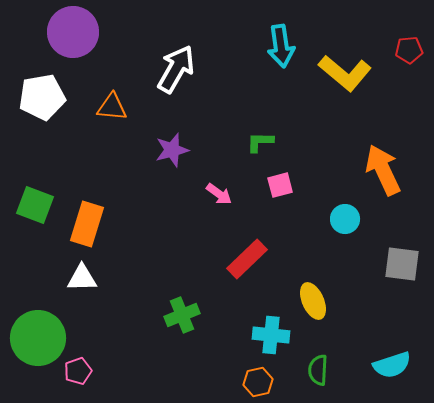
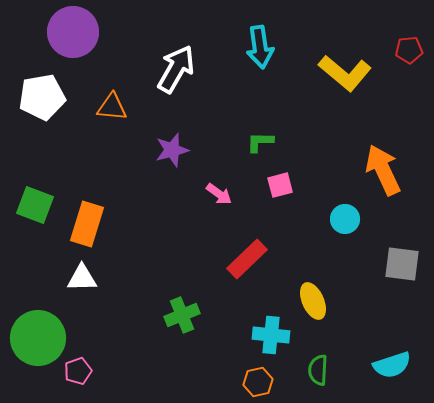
cyan arrow: moved 21 px left, 1 px down
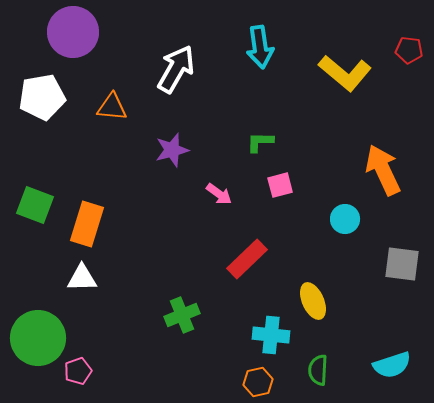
red pentagon: rotated 12 degrees clockwise
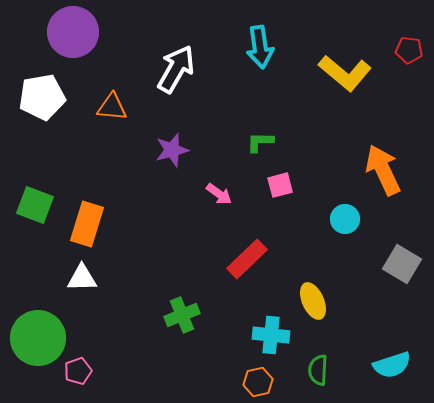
gray square: rotated 24 degrees clockwise
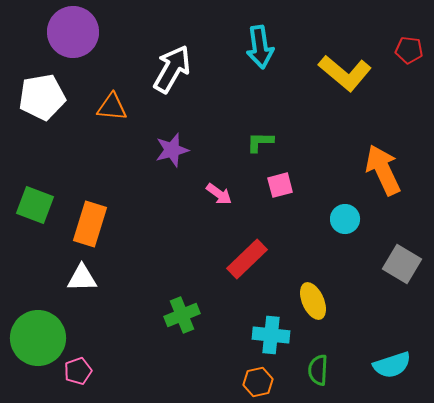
white arrow: moved 4 px left
orange rectangle: moved 3 px right
